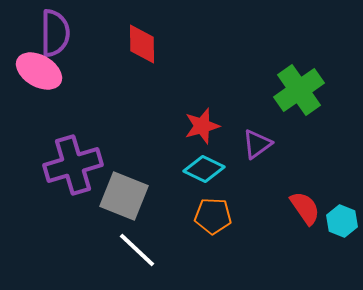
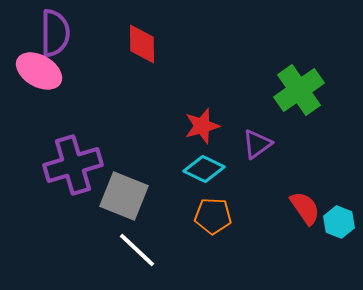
cyan hexagon: moved 3 px left, 1 px down
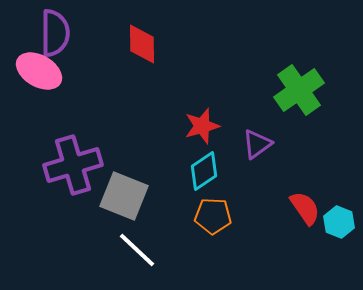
cyan diamond: moved 2 px down; rotated 60 degrees counterclockwise
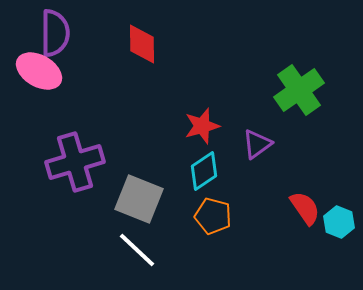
purple cross: moved 2 px right, 3 px up
gray square: moved 15 px right, 3 px down
orange pentagon: rotated 12 degrees clockwise
